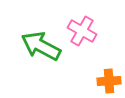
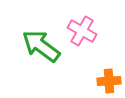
green arrow: rotated 9 degrees clockwise
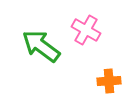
pink cross: moved 4 px right, 1 px up
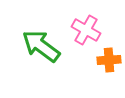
orange cross: moved 21 px up
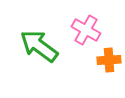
green arrow: moved 2 px left
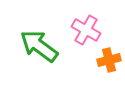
orange cross: rotated 10 degrees counterclockwise
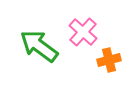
pink cross: moved 3 px left, 2 px down; rotated 12 degrees clockwise
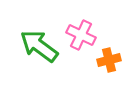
pink cross: moved 2 px left, 3 px down; rotated 16 degrees counterclockwise
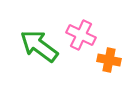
orange cross: rotated 25 degrees clockwise
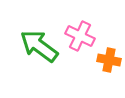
pink cross: moved 1 px left, 1 px down
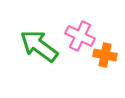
orange cross: moved 4 px left, 5 px up
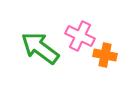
green arrow: moved 1 px right, 2 px down
